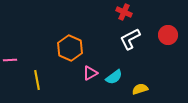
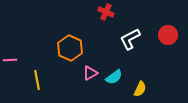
red cross: moved 18 px left
yellow semicircle: rotated 133 degrees clockwise
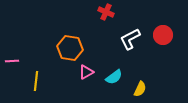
red circle: moved 5 px left
orange hexagon: rotated 15 degrees counterclockwise
pink line: moved 2 px right, 1 px down
pink triangle: moved 4 px left, 1 px up
yellow line: moved 1 px left, 1 px down; rotated 18 degrees clockwise
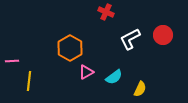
orange hexagon: rotated 20 degrees clockwise
yellow line: moved 7 px left
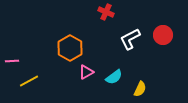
yellow line: rotated 54 degrees clockwise
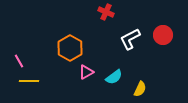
pink line: moved 7 px right; rotated 64 degrees clockwise
yellow line: rotated 30 degrees clockwise
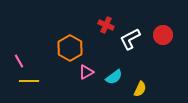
red cross: moved 13 px down
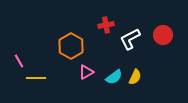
red cross: rotated 35 degrees counterclockwise
orange hexagon: moved 1 px right, 2 px up
yellow line: moved 7 px right, 3 px up
yellow semicircle: moved 5 px left, 12 px up
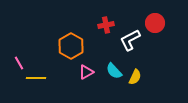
red circle: moved 8 px left, 12 px up
white L-shape: moved 1 px down
pink line: moved 2 px down
cyan semicircle: moved 6 px up; rotated 84 degrees clockwise
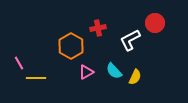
red cross: moved 8 px left, 3 px down
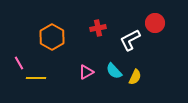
orange hexagon: moved 19 px left, 9 px up
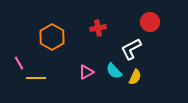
red circle: moved 5 px left, 1 px up
white L-shape: moved 1 px right, 9 px down
